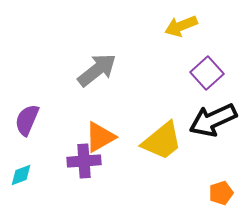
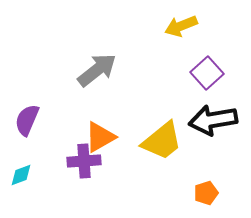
black arrow: rotated 15 degrees clockwise
orange pentagon: moved 15 px left
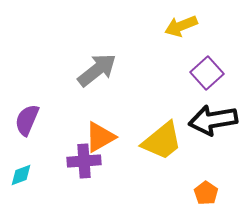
orange pentagon: rotated 20 degrees counterclockwise
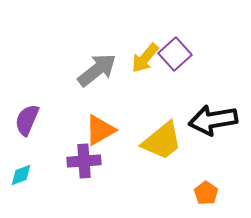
yellow arrow: moved 36 px left, 32 px down; rotated 28 degrees counterclockwise
purple square: moved 32 px left, 19 px up
orange triangle: moved 7 px up
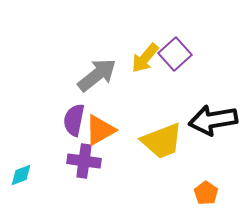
gray arrow: moved 5 px down
purple semicircle: moved 47 px right; rotated 12 degrees counterclockwise
yellow trapezoid: rotated 18 degrees clockwise
purple cross: rotated 12 degrees clockwise
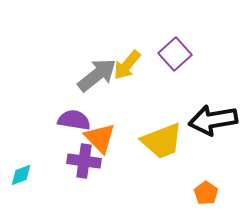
yellow arrow: moved 18 px left, 7 px down
purple semicircle: rotated 88 degrees clockwise
orange triangle: moved 8 px down; rotated 44 degrees counterclockwise
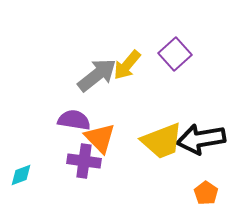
black arrow: moved 12 px left, 19 px down
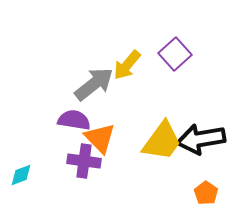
gray arrow: moved 3 px left, 9 px down
yellow trapezoid: rotated 33 degrees counterclockwise
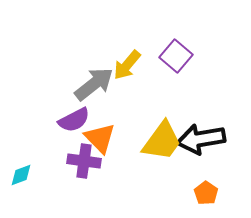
purple square: moved 1 px right, 2 px down; rotated 8 degrees counterclockwise
purple semicircle: rotated 144 degrees clockwise
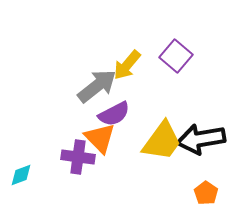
gray arrow: moved 3 px right, 2 px down
purple semicircle: moved 40 px right, 6 px up
purple cross: moved 6 px left, 4 px up
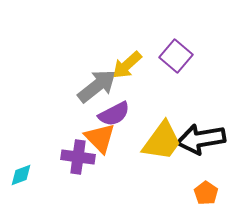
yellow arrow: rotated 8 degrees clockwise
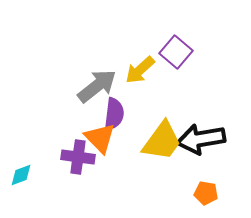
purple square: moved 4 px up
yellow arrow: moved 13 px right, 5 px down
purple semicircle: rotated 56 degrees counterclockwise
orange pentagon: rotated 25 degrees counterclockwise
